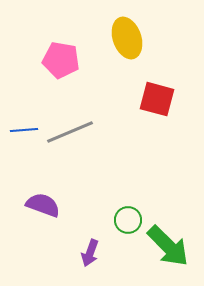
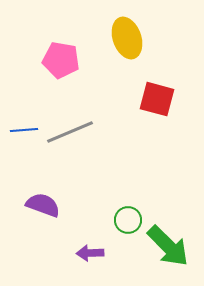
purple arrow: rotated 68 degrees clockwise
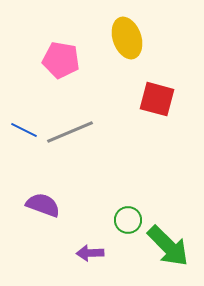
blue line: rotated 32 degrees clockwise
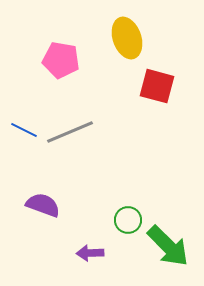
red square: moved 13 px up
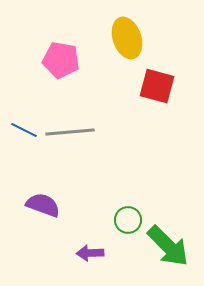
gray line: rotated 18 degrees clockwise
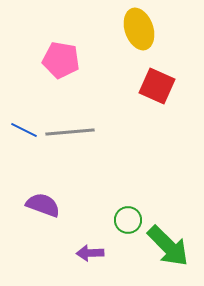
yellow ellipse: moved 12 px right, 9 px up
red square: rotated 9 degrees clockwise
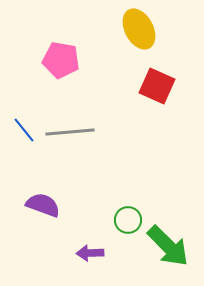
yellow ellipse: rotated 9 degrees counterclockwise
blue line: rotated 24 degrees clockwise
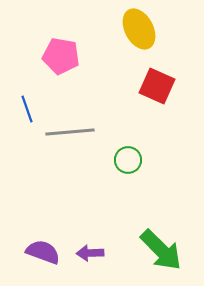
pink pentagon: moved 4 px up
blue line: moved 3 px right, 21 px up; rotated 20 degrees clockwise
purple semicircle: moved 47 px down
green circle: moved 60 px up
green arrow: moved 7 px left, 4 px down
